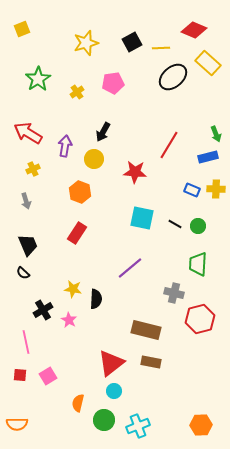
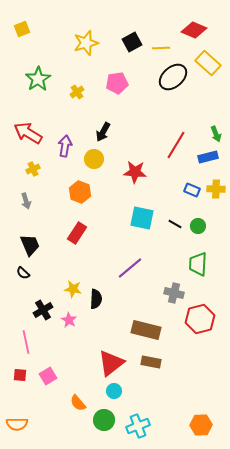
pink pentagon at (113, 83): moved 4 px right
red line at (169, 145): moved 7 px right
black trapezoid at (28, 245): moved 2 px right
orange semicircle at (78, 403): rotated 54 degrees counterclockwise
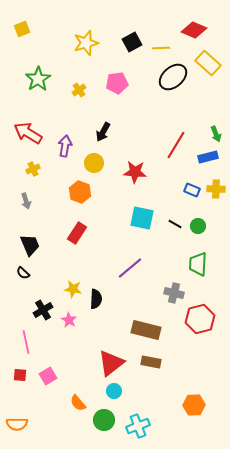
yellow cross at (77, 92): moved 2 px right, 2 px up
yellow circle at (94, 159): moved 4 px down
orange hexagon at (201, 425): moved 7 px left, 20 px up
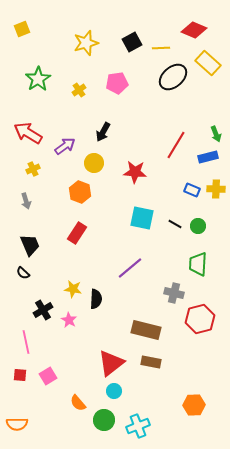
purple arrow at (65, 146): rotated 45 degrees clockwise
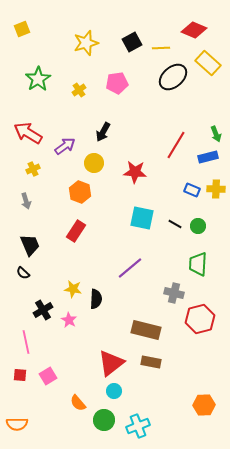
red rectangle at (77, 233): moved 1 px left, 2 px up
orange hexagon at (194, 405): moved 10 px right
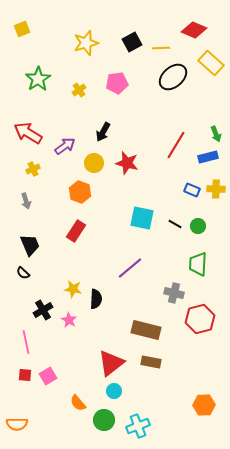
yellow rectangle at (208, 63): moved 3 px right
red star at (135, 172): moved 8 px left, 9 px up; rotated 10 degrees clockwise
red square at (20, 375): moved 5 px right
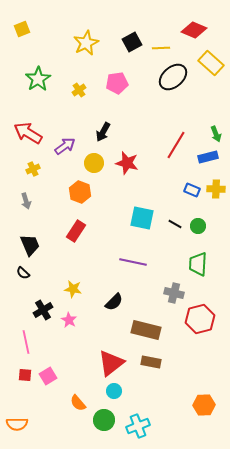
yellow star at (86, 43): rotated 10 degrees counterclockwise
purple line at (130, 268): moved 3 px right, 6 px up; rotated 52 degrees clockwise
black semicircle at (96, 299): moved 18 px right, 3 px down; rotated 42 degrees clockwise
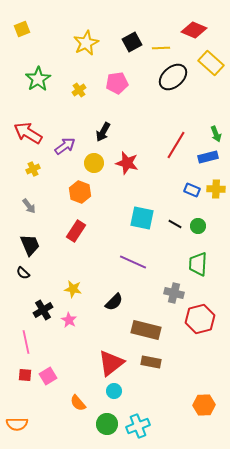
gray arrow at (26, 201): moved 3 px right, 5 px down; rotated 21 degrees counterclockwise
purple line at (133, 262): rotated 12 degrees clockwise
green circle at (104, 420): moved 3 px right, 4 px down
